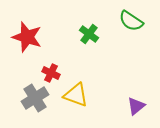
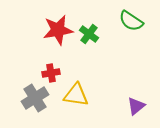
red star: moved 31 px right, 7 px up; rotated 28 degrees counterclockwise
red cross: rotated 36 degrees counterclockwise
yellow triangle: rotated 12 degrees counterclockwise
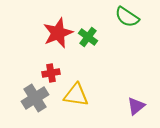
green semicircle: moved 4 px left, 4 px up
red star: moved 3 px down; rotated 12 degrees counterclockwise
green cross: moved 1 px left, 3 px down
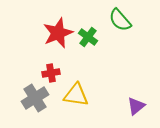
green semicircle: moved 7 px left, 3 px down; rotated 15 degrees clockwise
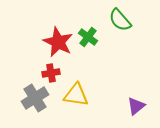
red star: moved 9 px down; rotated 24 degrees counterclockwise
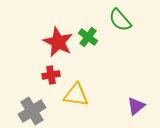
red cross: moved 2 px down
gray cross: moved 3 px left, 13 px down
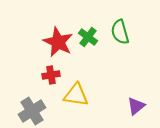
green semicircle: moved 12 px down; rotated 25 degrees clockwise
